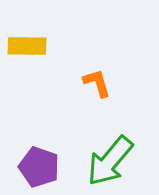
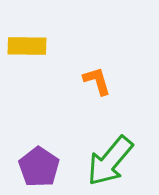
orange L-shape: moved 2 px up
purple pentagon: rotated 15 degrees clockwise
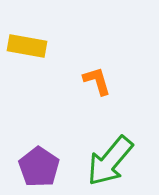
yellow rectangle: rotated 9 degrees clockwise
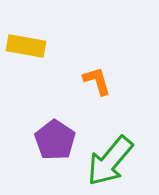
yellow rectangle: moved 1 px left
purple pentagon: moved 16 px right, 27 px up
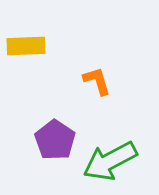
yellow rectangle: rotated 12 degrees counterclockwise
green arrow: rotated 22 degrees clockwise
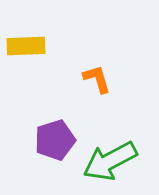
orange L-shape: moved 2 px up
purple pentagon: rotated 21 degrees clockwise
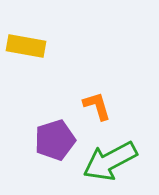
yellow rectangle: rotated 12 degrees clockwise
orange L-shape: moved 27 px down
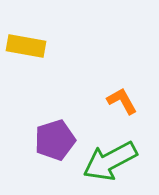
orange L-shape: moved 25 px right, 5 px up; rotated 12 degrees counterclockwise
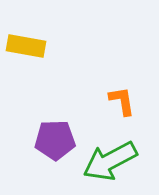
orange L-shape: rotated 20 degrees clockwise
purple pentagon: rotated 15 degrees clockwise
